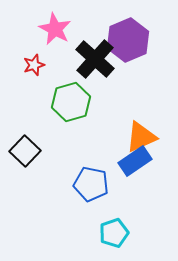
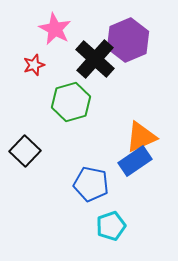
cyan pentagon: moved 3 px left, 7 px up
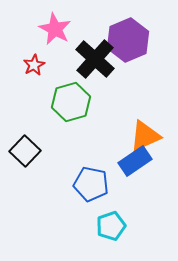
red star: rotated 10 degrees counterclockwise
orange triangle: moved 4 px right, 1 px up
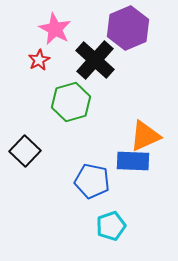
purple hexagon: moved 12 px up
black cross: moved 1 px down
red star: moved 5 px right, 5 px up
blue rectangle: moved 2 px left; rotated 36 degrees clockwise
blue pentagon: moved 1 px right, 3 px up
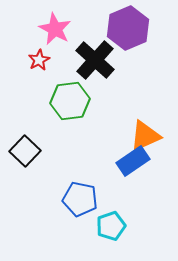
green hexagon: moved 1 px left, 1 px up; rotated 9 degrees clockwise
blue rectangle: rotated 36 degrees counterclockwise
blue pentagon: moved 12 px left, 18 px down
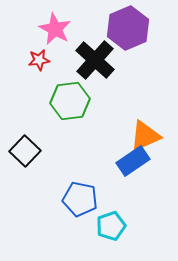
red star: rotated 20 degrees clockwise
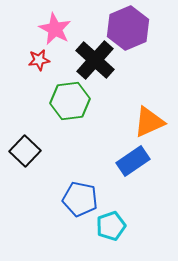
orange triangle: moved 4 px right, 14 px up
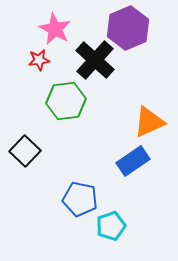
green hexagon: moved 4 px left
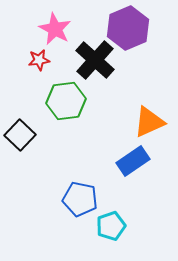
black square: moved 5 px left, 16 px up
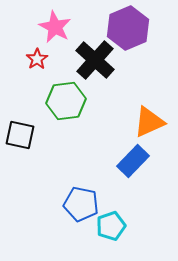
pink star: moved 2 px up
red star: moved 2 px left, 1 px up; rotated 25 degrees counterclockwise
black square: rotated 32 degrees counterclockwise
blue rectangle: rotated 12 degrees counterclockwise
blue pentagon: moved 1 px right, 5 px down
